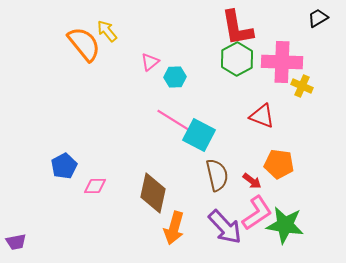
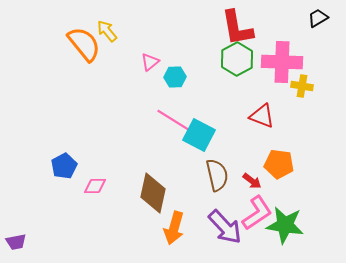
yellow cross: rotated 15 degrees counterclockwise
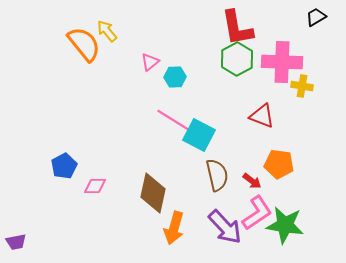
black trapezoid: moved 2 px left, 1 px up
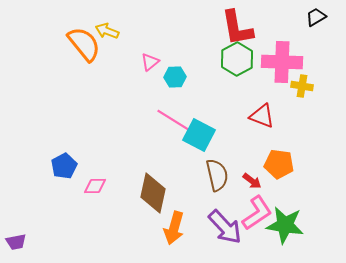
yellow arrow: rotated 30 degrees counterclockwise
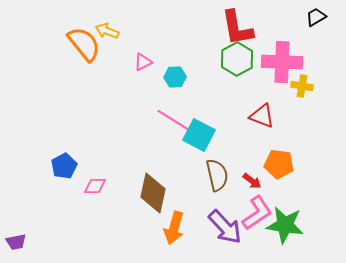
pink triangle: moved 7 px left; rotated 12 degrees clockwise
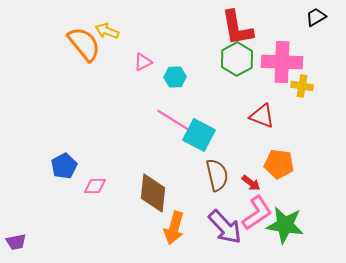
red arrow: moved 1 px left, 2 px down
brown diamond: rotated 6 degrees counterclockwise
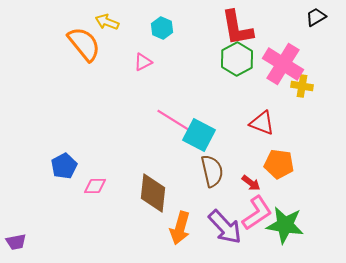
yellow arrow: moved 9 px up
pink cross: moved 1 px right, 2 px down; rotated 30 degrees clockwise
cyan hexagon: moved 13 px left, 49 px up; rotated 25 degrees clockwise
red triangle: moved 7 px down
brown semicircle: moved 5 px left, 4 px up
orange arrow: moved 6 px right
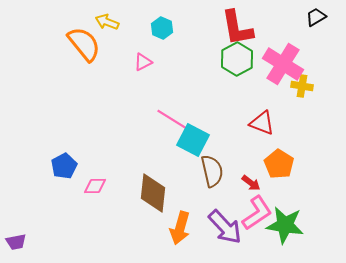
cyan square: moved 6 px left, 5 px down
orange pentagon: rotated 24 degrees clockwise
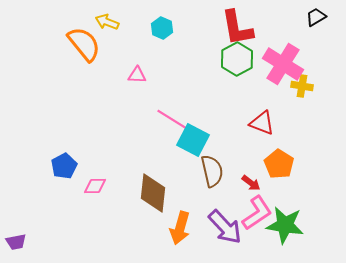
pink triangle: moved 6 px left, 13 px down; rotated 30 degrees clockwise
